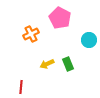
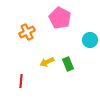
orange cross: moved 4 px left, 2 px up
cyan circle: moved 1 px right
yellow arrow: moved 2 px up
red line: moved 6 px up
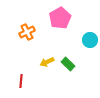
pink pentagon: rotated 15 degrees clockwise
green rectangle: rotated 24 degrees counterclockwise
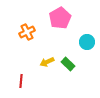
cyan circle: moved 3 px left, 2 px down
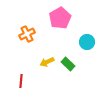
orange cross: moved 2 px down
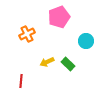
pink pentagon: moved 1 px left, 1 px up; rotated 10 degrees clockwise
cyan circle: moved 1 px left, 1 px up
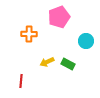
orange cross: moved 2 px right; rotated 28 degrees clockwise
green rectangle: rotated 16 degrees counterclockwise
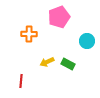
cyan circle: moved 1 px right
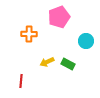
cyan circle: moved 1 px left
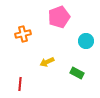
orange cross: moved 6 px left; rotated 14 degrees counterclockwise
green rectangle: moved 9 px right, 9 px down
red line: moved 1 px left, 3 px down
